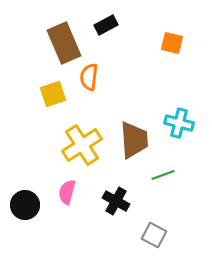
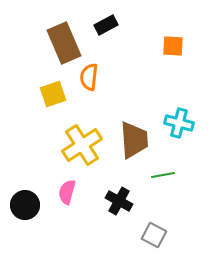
orange square: moved 1 px right, 3 px down; rotated 10 degrees counterclockwise
green line: rotated 10 degrees clockwise
black cross: moved 3 px right
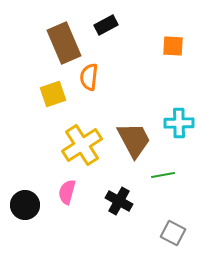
cyan cross: rotated 16 degrees counterclockwise
brown trapezoid: rotated 24 degrees counterclockwise
gray square: moved 19 px right, 2 px up
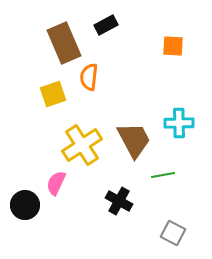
pink semicircle: moved 11 px left, 9 px up; rotated 10 degrees clockwise
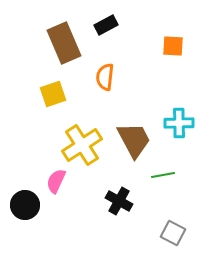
orange semicircle: moved 16 px right
pink semicircle: moved 2 px up
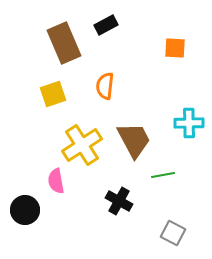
orange square: moved 2 px right, 2 px down
orange semicircle: moved 9 px down
cyan cross: moved 10 px right
pink semicircle: rotated 35 degrees counterclockwise
black circle: moved 5 px down
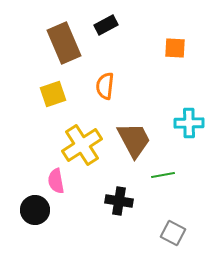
black cross: rotated 20 degrees counterclockwise
black circle: moved 10 px right
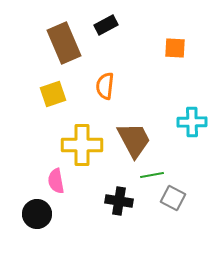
cyan cross: moved 3 px right, 1 px up
yellow cross: rotated 33 degrees clockwise
green line: moved 11 px left
black circle: moved 2 px right, 4 px down
gray square: moved 35 px up
